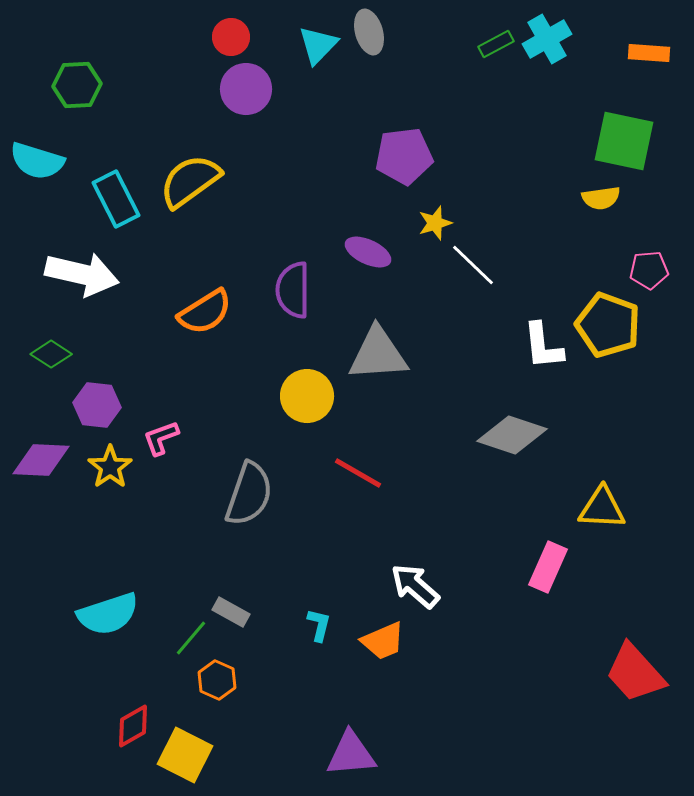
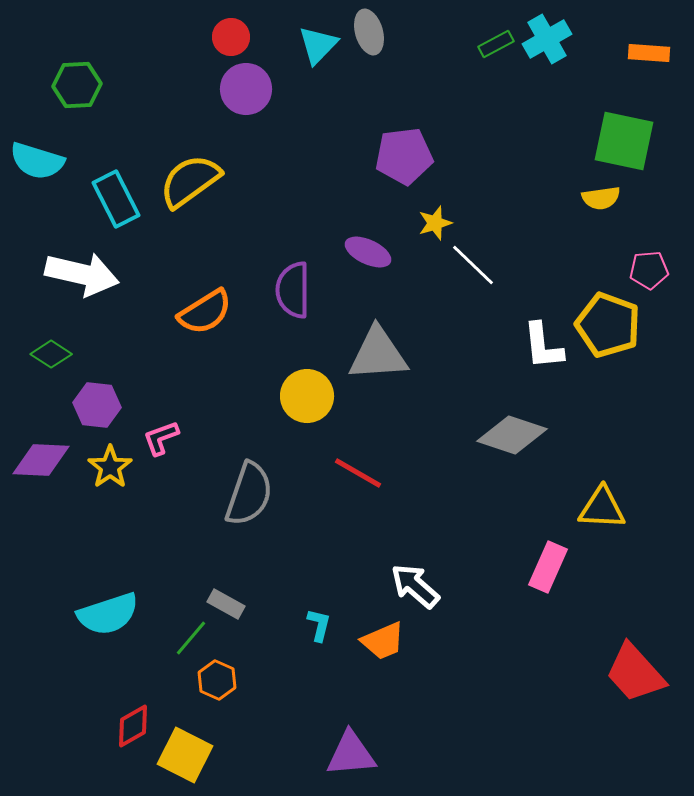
gray rectangle at (231, 612): moved 5 px left, 8 px up
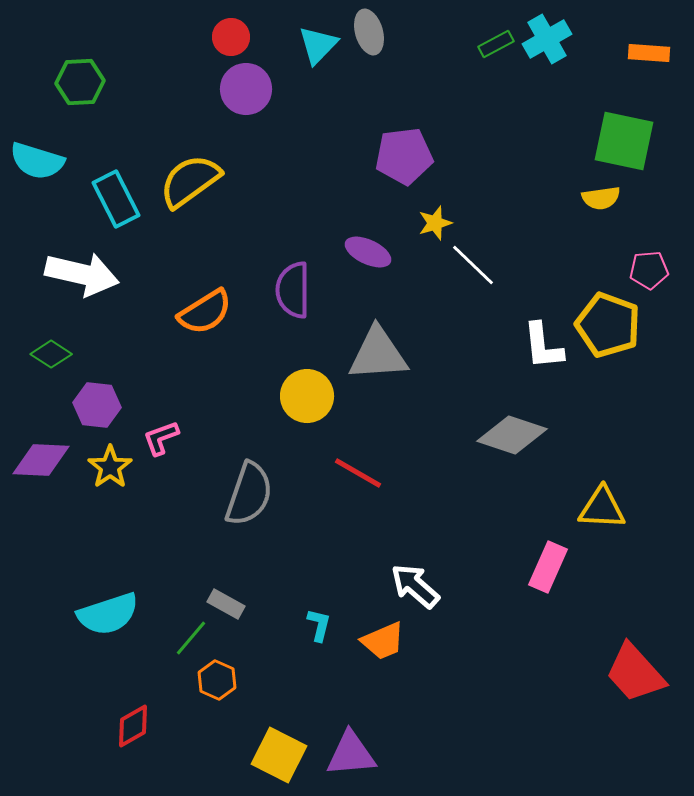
green hexagon at (77, 85): moved 3 px right, 3 px up
yellow square at (185, 755): moved 94 px right
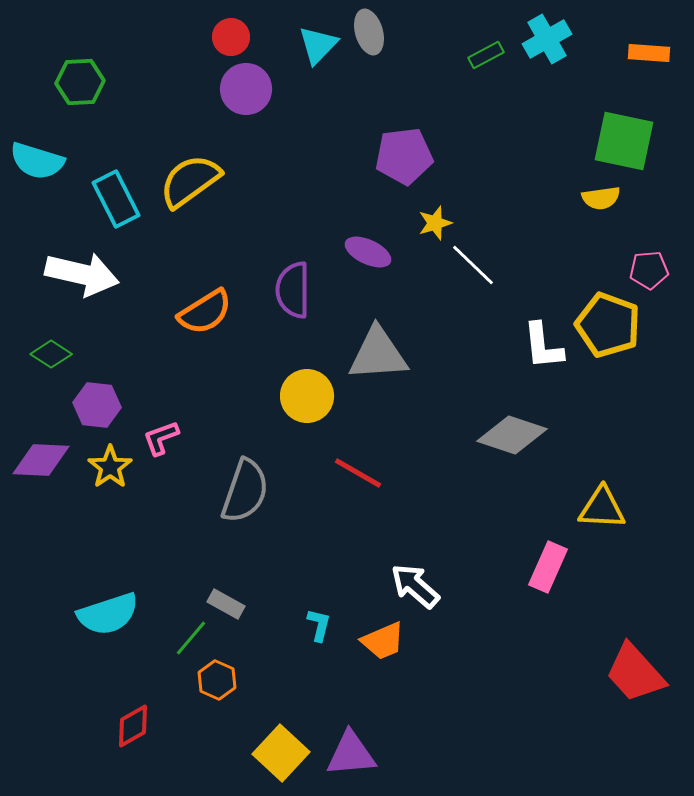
green rectangle at (496, 44): moved 10 px left, 11 px down
gray semicircle at (249, 494): moved 4 px left, 3 px up
yellow square at (279, 755): moved 2 px right, 2 px up; rotated 16 degrees clockwise
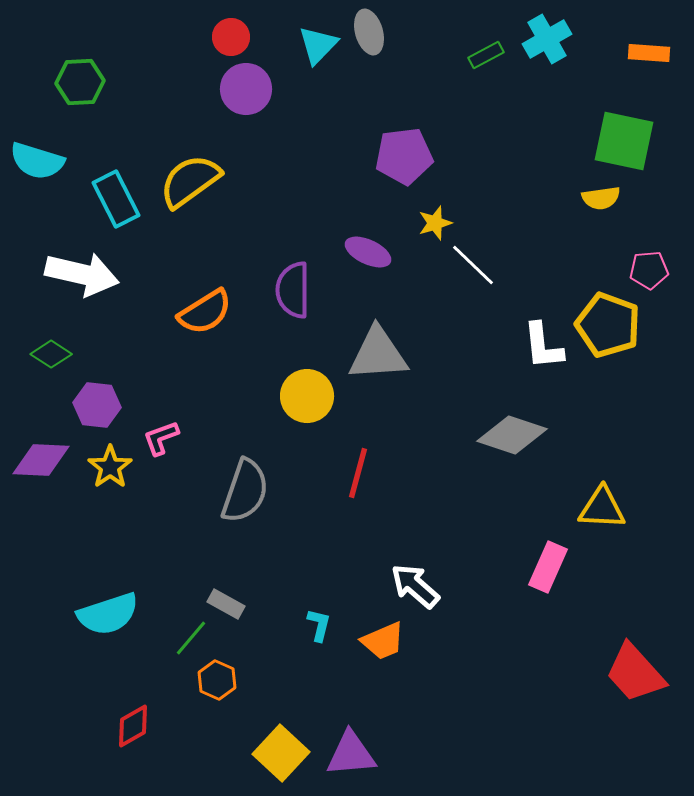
red line at (358, 473): rotated 75 degrees clockwise
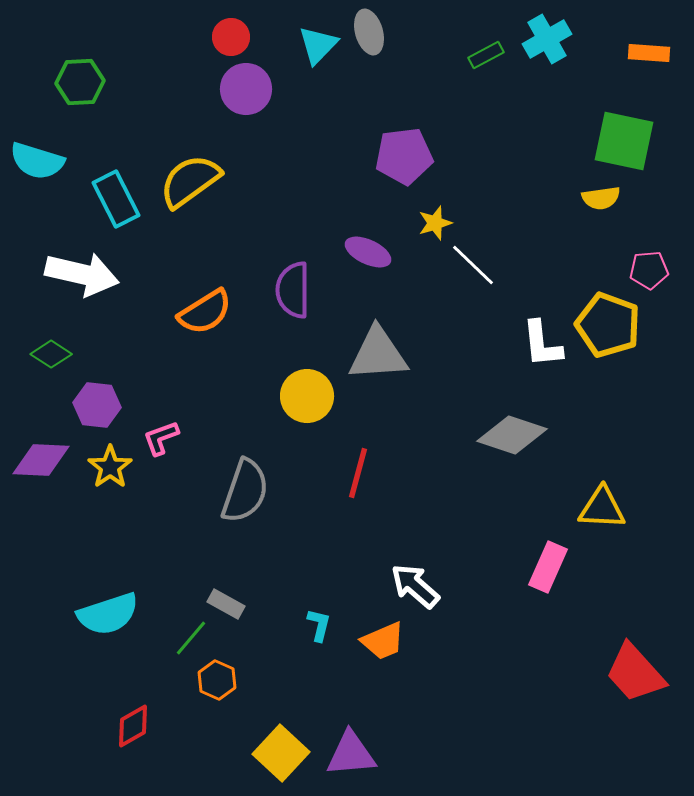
white L-shape at (543, 346): moved 1 px left, 2 px up
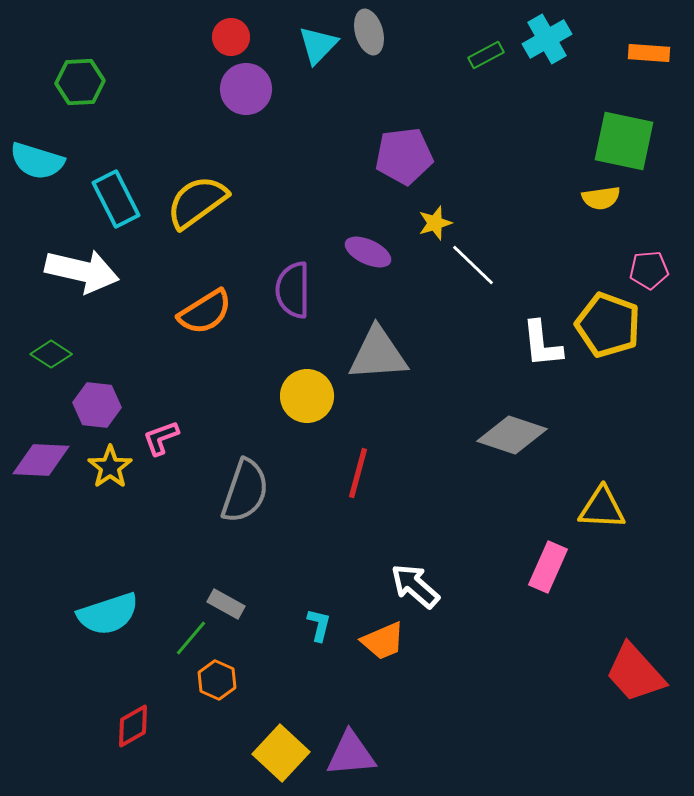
yellow semicircle at (190, 181): moved 7 px right, 21 px down
white arrow at (82, 274): moved 3 px up
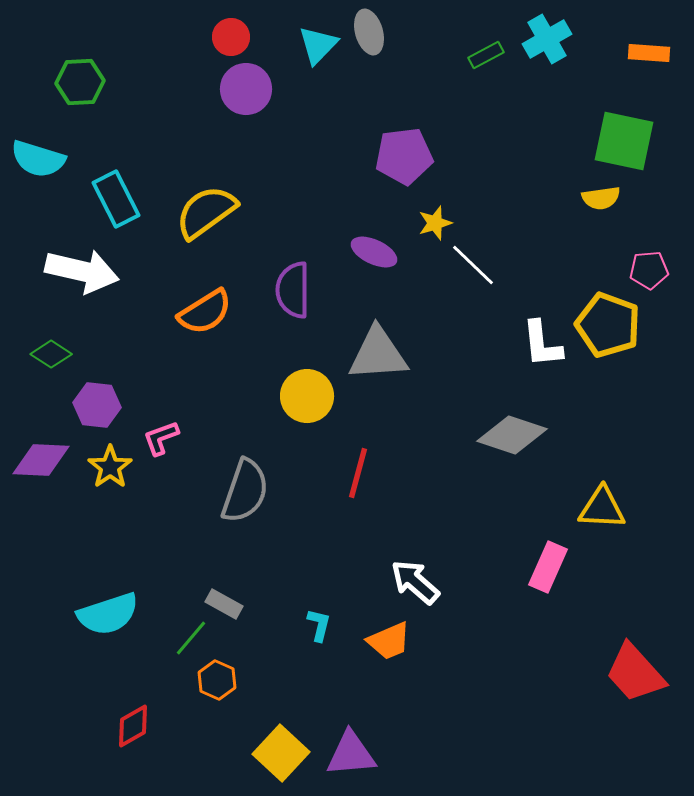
cyan semicircle at (37, 161): moved 1 px right, 2 px up
yellow semicircle at (197, 202): moved 9 px right, 10 px down
purple ellipse at (368, 252): moved 6 px right
white arrow at (415, 586): moved 4 px up
gray rectangle at (226, 604): moved 2 px left
orange trapezoid at (383, 641): moved 6 px right
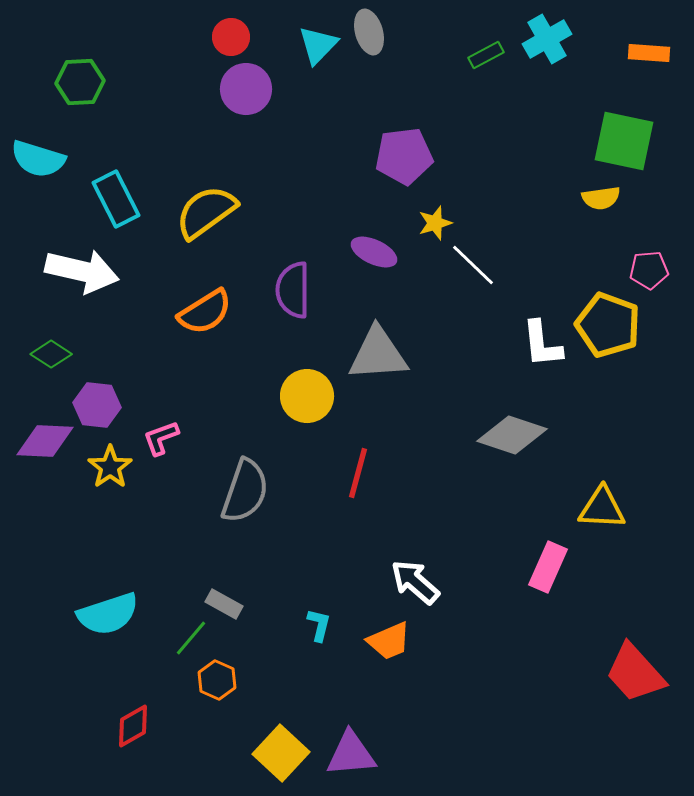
purple diamond at (41, 460): moved 4 px right, 19 px up
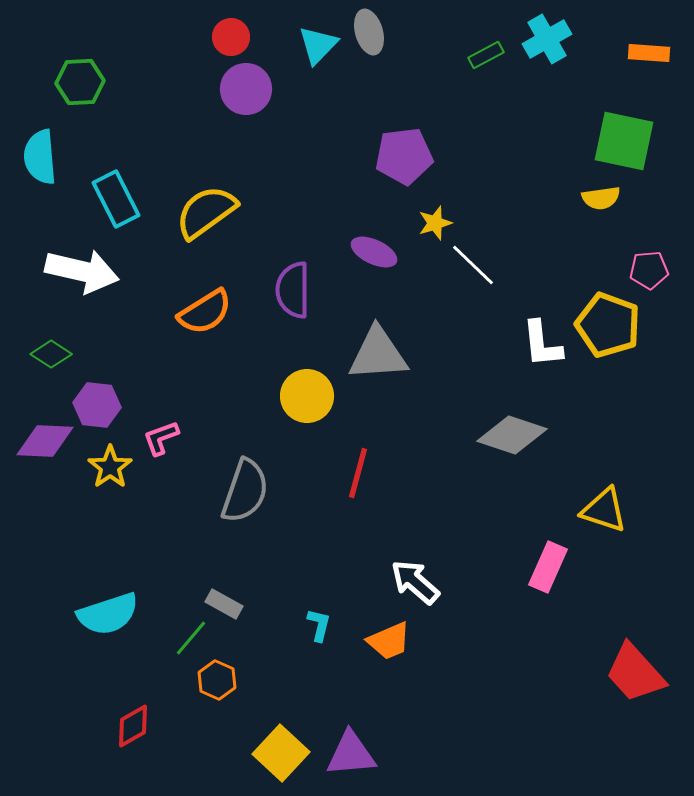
cyan semicircle at (38, 159): moved 2 px right, 2 px up; rotated 68 degrees clockwise
yellow triangle at (602, 508): moved 2 px right, 2 px down; rotated 15 degrees clockwise
